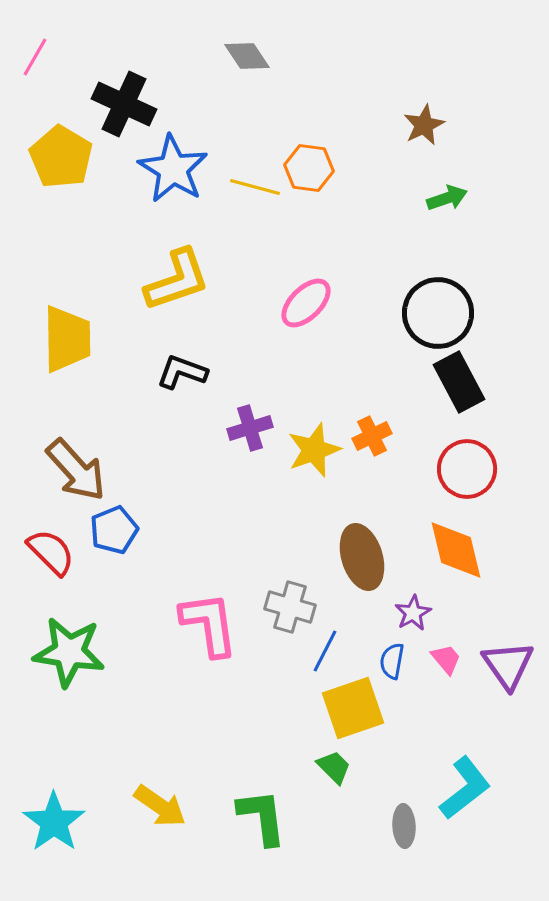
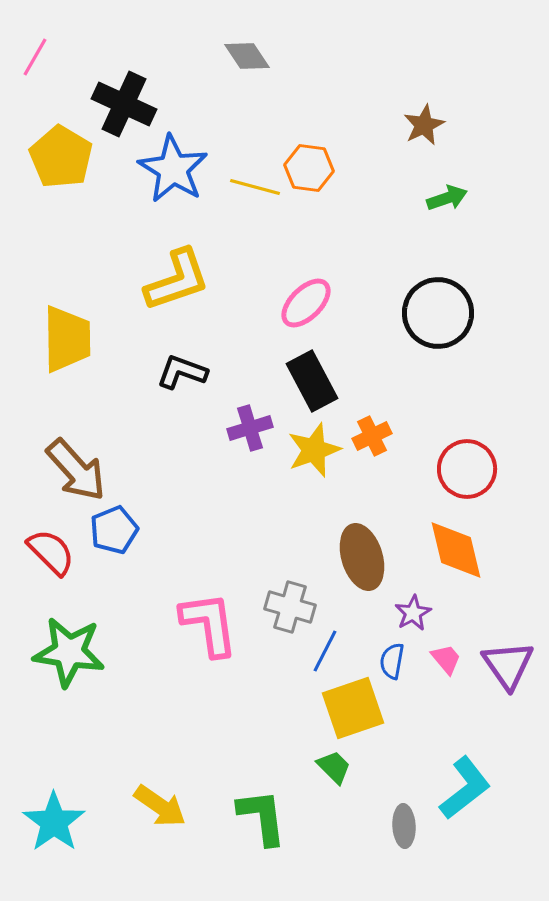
black rectangle: moved 147 px left, 1 px up
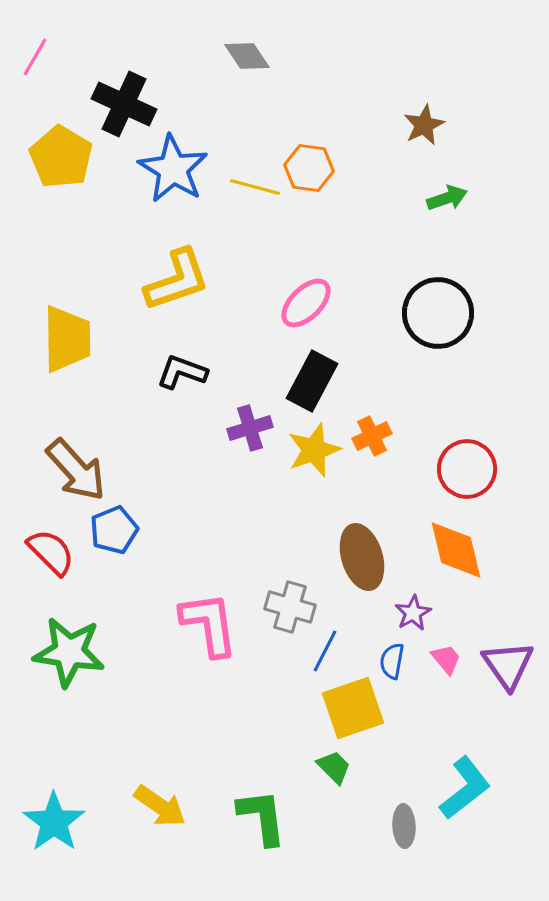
black rectangle: rotated 56 degrees clockwise
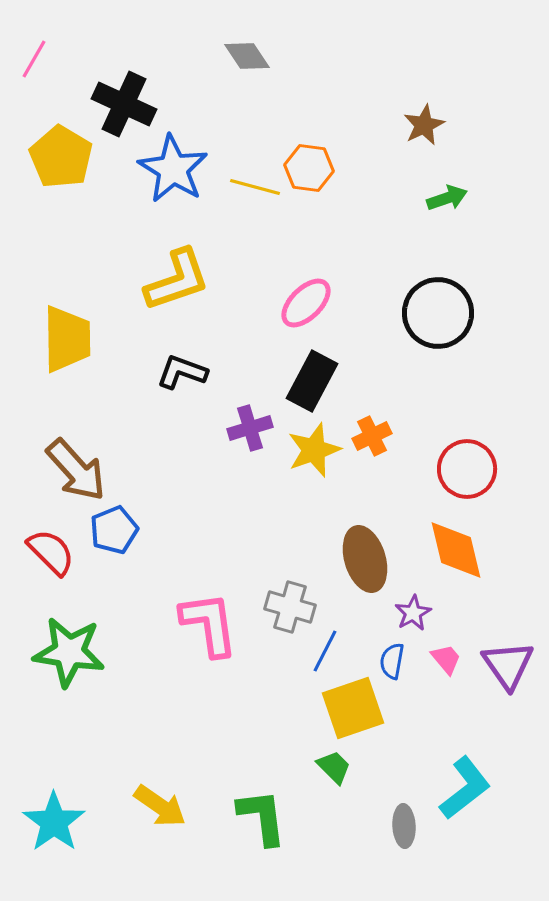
pink line: moved 1 px left, 2 px down
brown ellipse: moved 3 px right, 2 px down
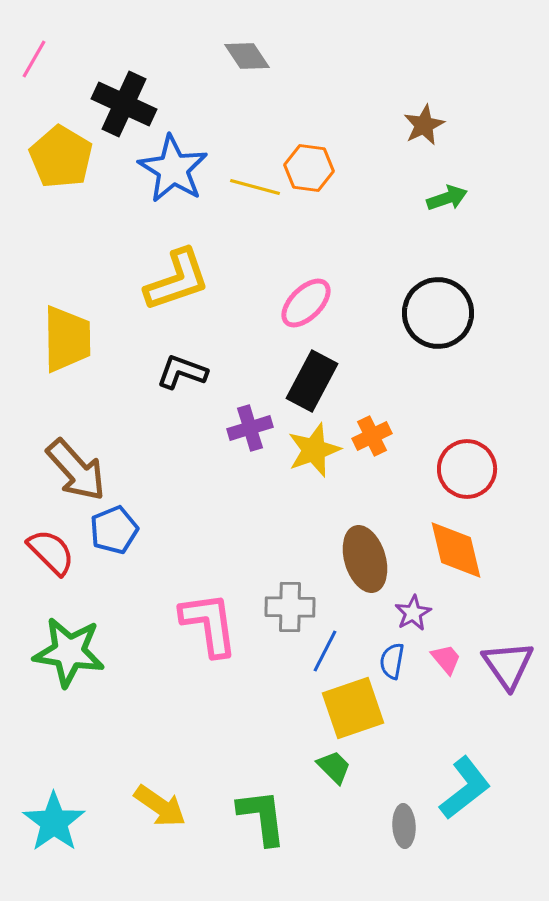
gray cross: rotated 15 degrees counterclockwise
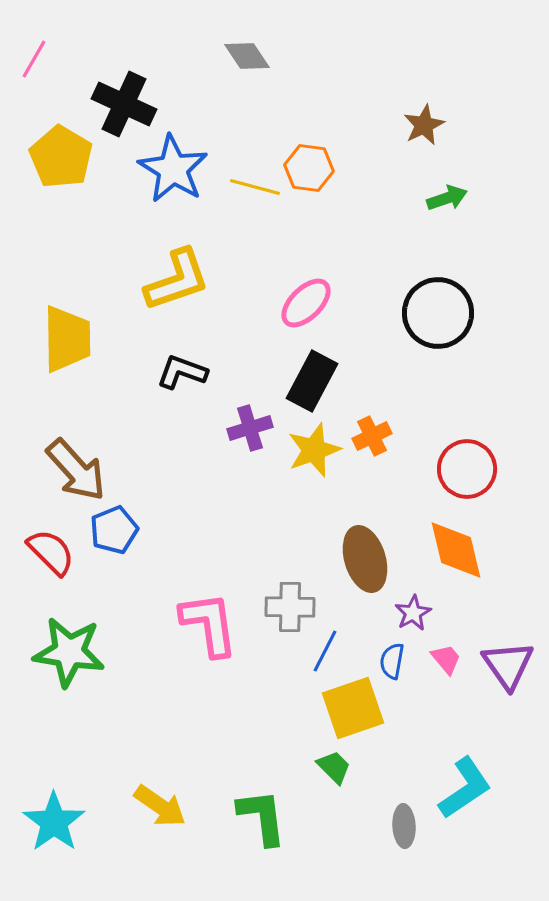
cyan L-shape: rotated 4 degrees clockwise
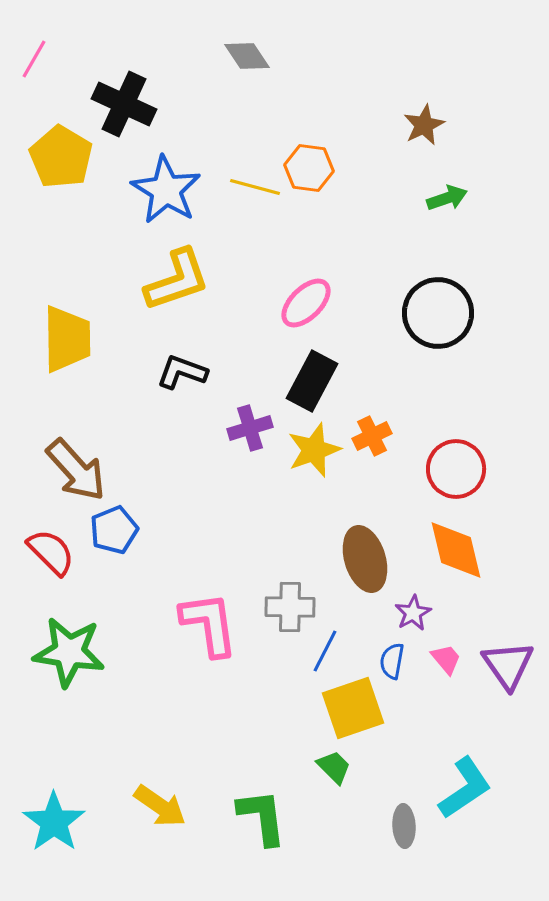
blue star: moved 7 px left, 21 px down
red circle: moved 11 px left
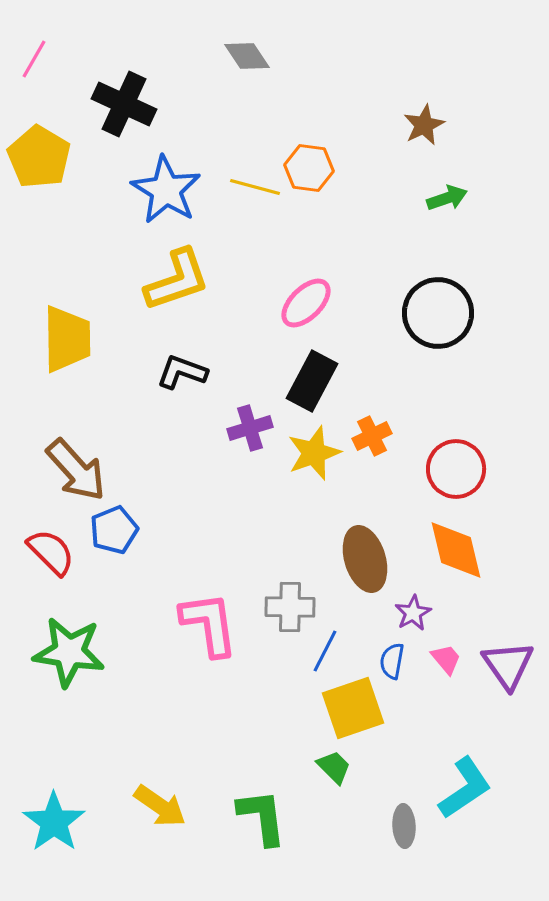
yellow pentagon: moved 22 px left
yellow star: moved 3 px down
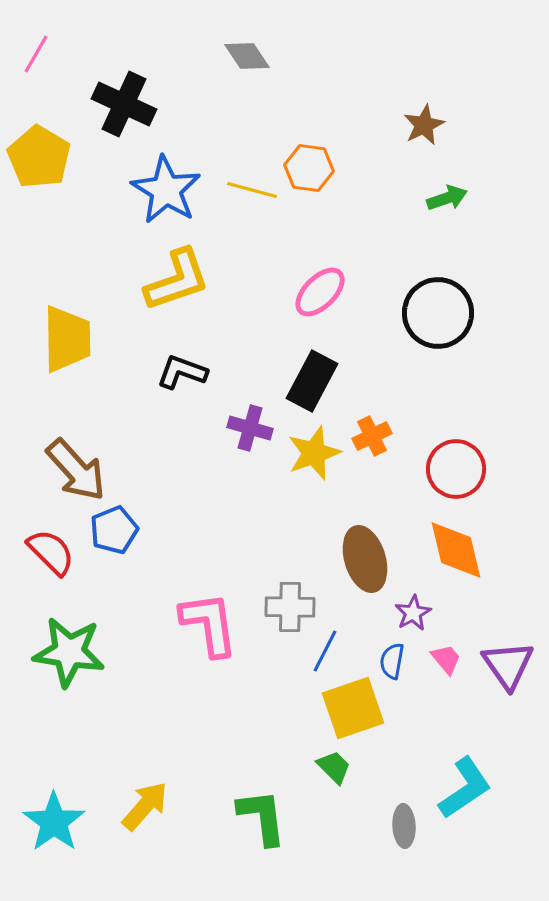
pink line: moved 2 px right, 5 px up
yellow line: moved 3 px left, 3 px down
pink ellipse: moved 14 px right, 11 px up
purple cross: rotated 33 degrees clockwise
yellow arrow: moved 15 px left; rotated 84 degrees counterclockwise
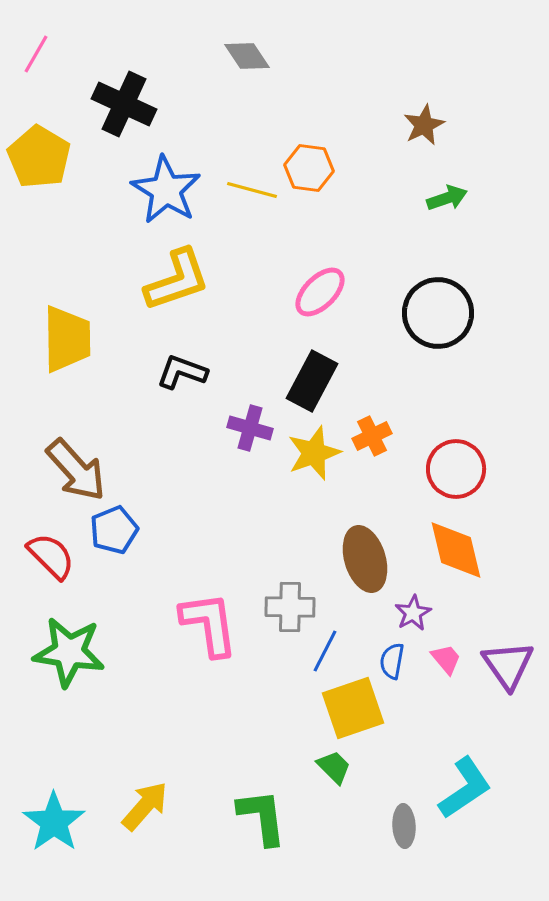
red semicircle: moved 4 px down
